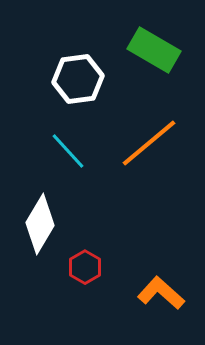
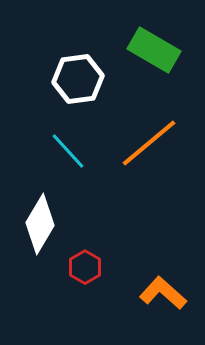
orange L-shape: moved 2 px right
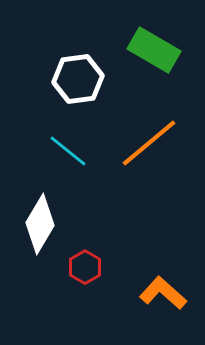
cyan line: rotated 9 degrees counterclockwise
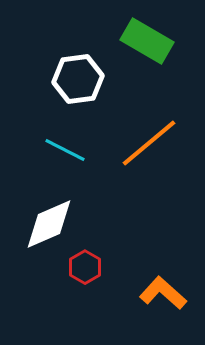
green rectangle: moved 7 px left, 9 px up
cyan line: moved 3 px left, 1 px up; rotated 12 degrees counterclockwise
white diamond: moved 9 px right; rotated 36 degrees clockwise
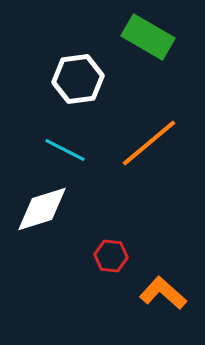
green rectangle: moved 1 px right, 4 px up
white diamond: moved 7 px left, 15 px up; rotated 6 degrees clockwise
red hexagon: moved 26 px right, 11 px up; rotated 24 degrees counterclockwise
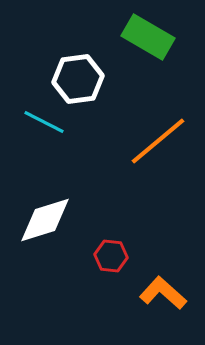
orange line: moved 9 px right, 2 px up
cyan line: moved 21 px left, 28 px up
white diamond: moved 3 px right, 11 px down
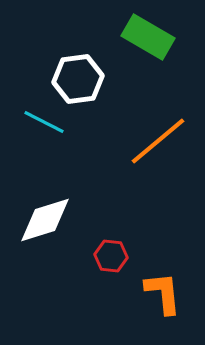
orange L-shape: rotated 42 degrees clockwise
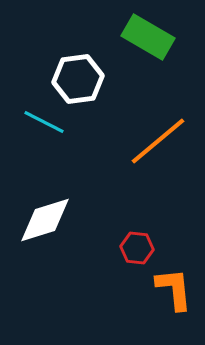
red hexagon: moved 26 px right, 8 px up
orange L-shape: moved 11 px right, 4 px up
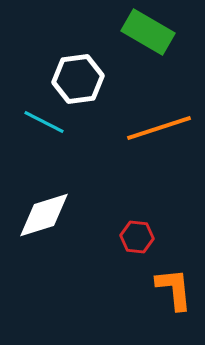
green rectangle: moved 5 px up
orange line: moved 1 px right, 13 px up; rotated 22 degrees clockwise
white diamond: moved 1 px left, 5 px up
red hexagon: moved 11 px up
